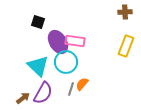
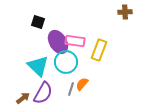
yellow rectangle: moved 27 px left, 4 px down
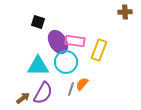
cyan triangle: rotated 45 degrees counterclockwise
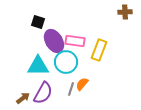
purple ellipse: moved 4 px left, 1 px up
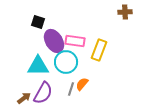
brown arrow: moved 1 px right
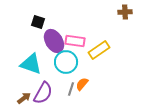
yellow rectangle: rotated 35 degrees clockwise
cyan triangle: moved 7 px left, 2 px up; rotated 20 degrees clockwise
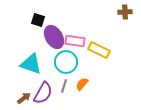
black square: moved 2 px up
purple ellipse: moved 4 px up
yellow rectangle: rotated 60 degrees clockwise
gray line: moved 7 px left, 3 px up
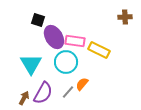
brown cross: moved 5 px down
cyan triangle: rotated 40 degrees clockwise
gray line: moved 4 px right, 6 px down; rotated 24 degrees clockwise
brown arrow: rotated 24 degrees counterclockwise
